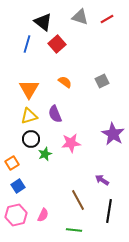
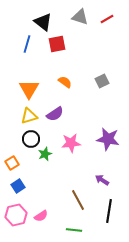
red square: rotated 30 degrees clockwise
purple semicircle: rotated 102 degrees counterclockwise
purple star: moved 5 px left, 5 px down; rotated 20 degrees counterclockwise
pink semicircle: moved 2 px left, 1 px down; rotated 32 degrees clockwise
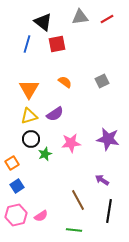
gray triangle: rotated 24 degrees counterclockwise
blue square: moved 1 px left
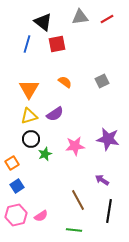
pink star: moved 4 px right, 3 px down
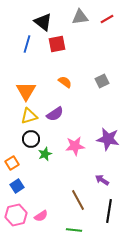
orange triangle: moved 3 px left, 2 px down
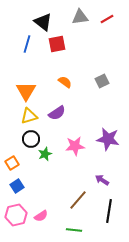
purple semicircle: moved 2 px right, 1 px up
brown line: rotated 70 degrees clockwise
